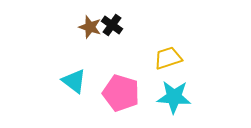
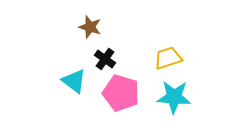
black cross: moved 7 px left, 34 px down
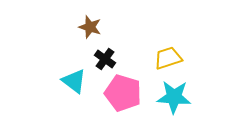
pink pentagon: moved 2 px right
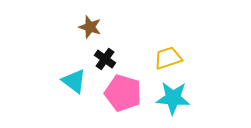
cyan star: moved 1 px left, 1 px down
